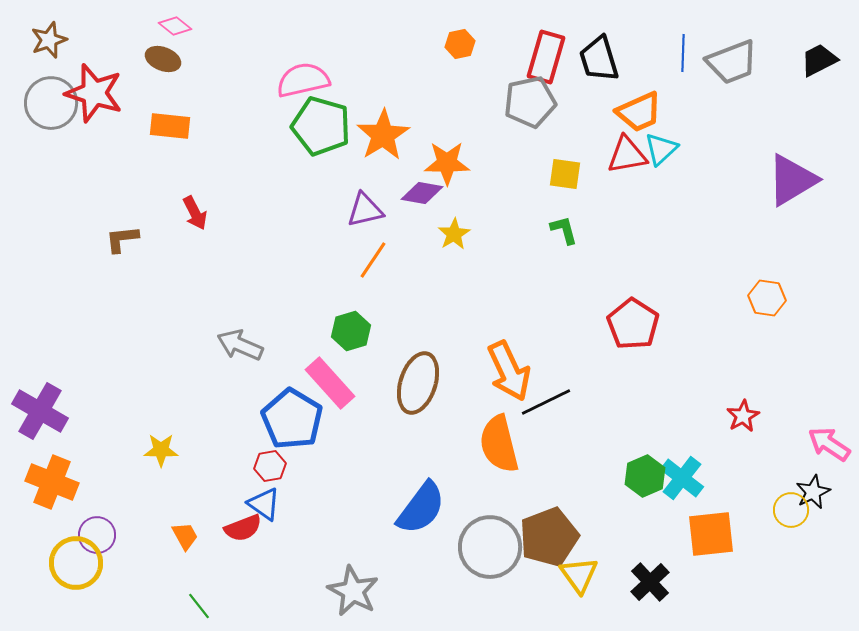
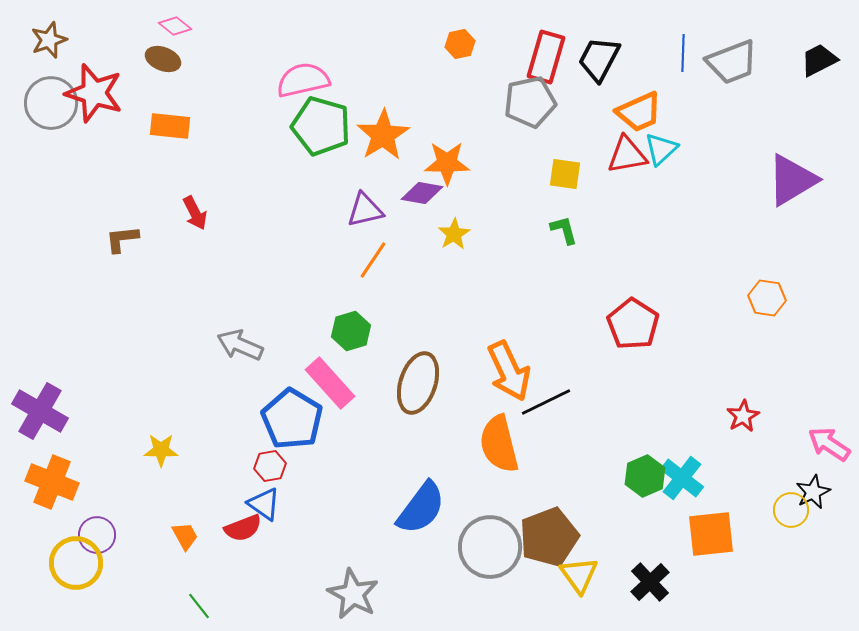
black trapezoid at (599, 59): rotated 45 degrees clockwise
gray star at (353, 591): moved 3 px down
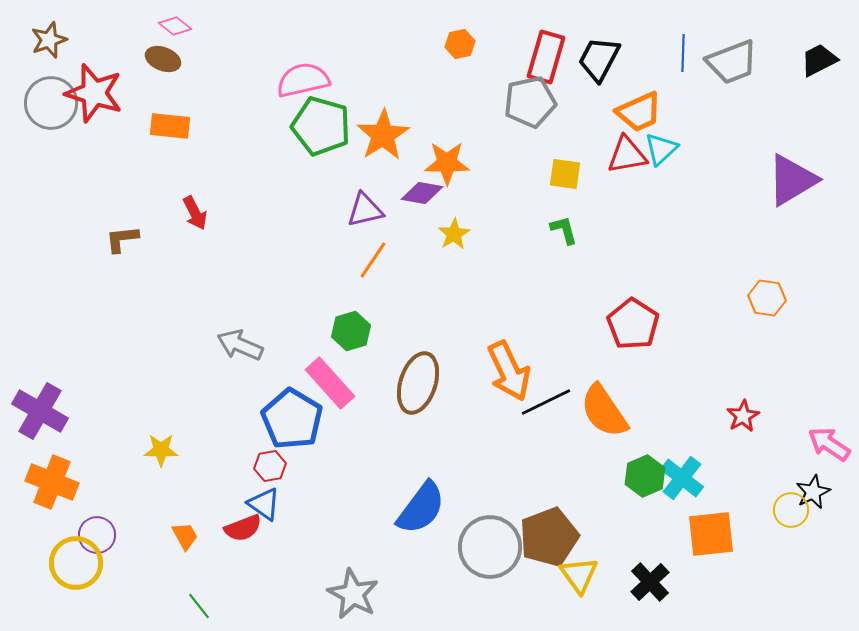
orange semicircle at (499, 444): moved 105 px right, 33 px up; rotated 20 degrees counterclockwise
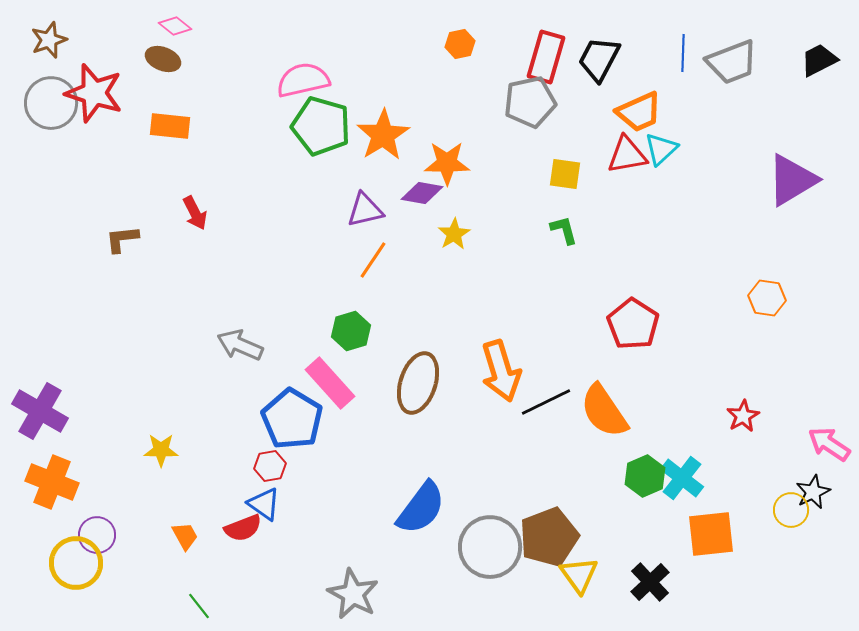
orange arrow at (509, 371): moved 8 px left; rotated 8 degrees clockwise
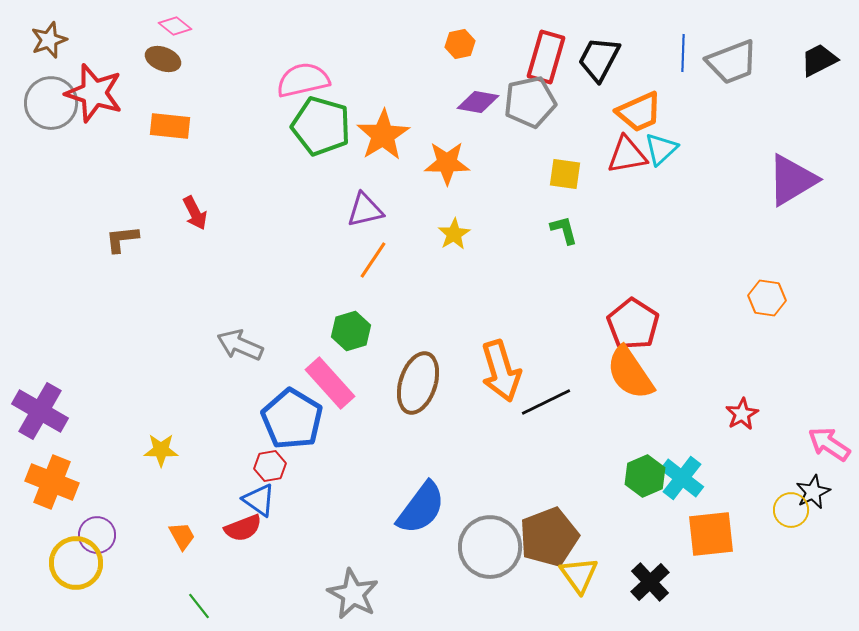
purple diamond at (422, 193): moved 56 px right, 91 px up
orange semicircle at (604, 411): moved 26 px right, 38 px up
red star at (743, 416): moved 1 px left, 2 px up
blue triangle at (264, 504): moved 5 px left, 4 px up
orange trapezoid at (185, 536): moved 3 px left
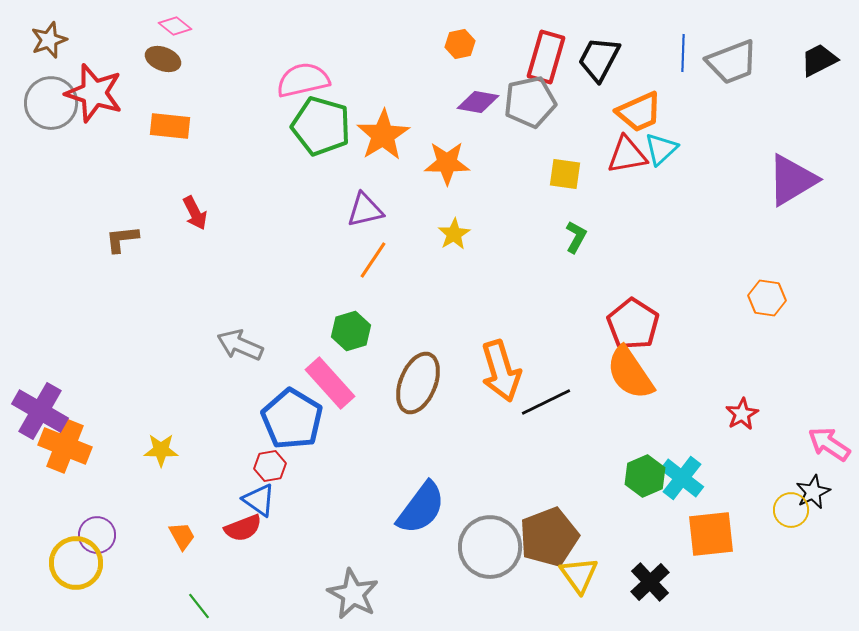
green L-shape at (564, 230): moved 12 px right, 7 px down; rotated 44 degrees clockwise
brown ellipse at (418, 383): rotated 4 degrees clockwise
orange cross at (52, 482): moved 13 px right, 36 px up
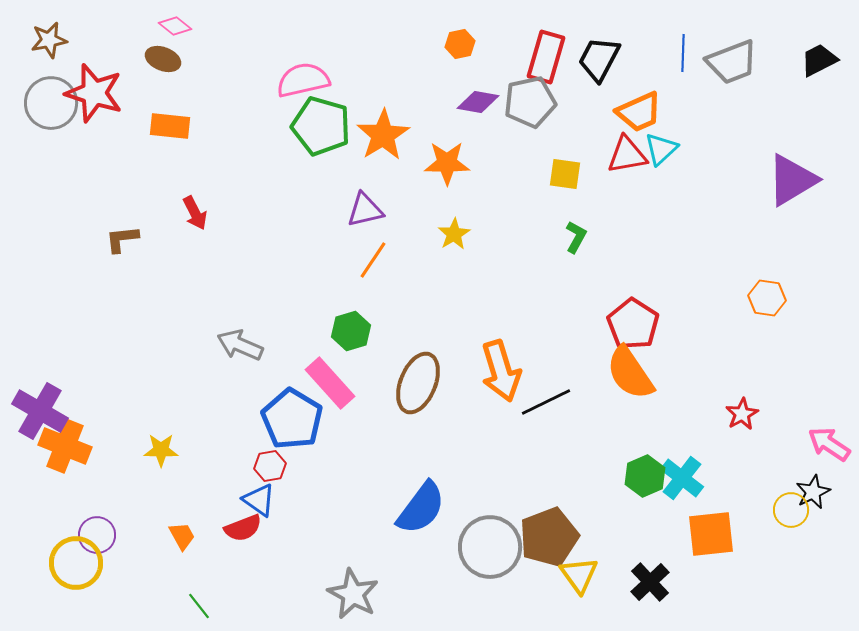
brown star at (49, 40): rotated 9 degrees clockwise
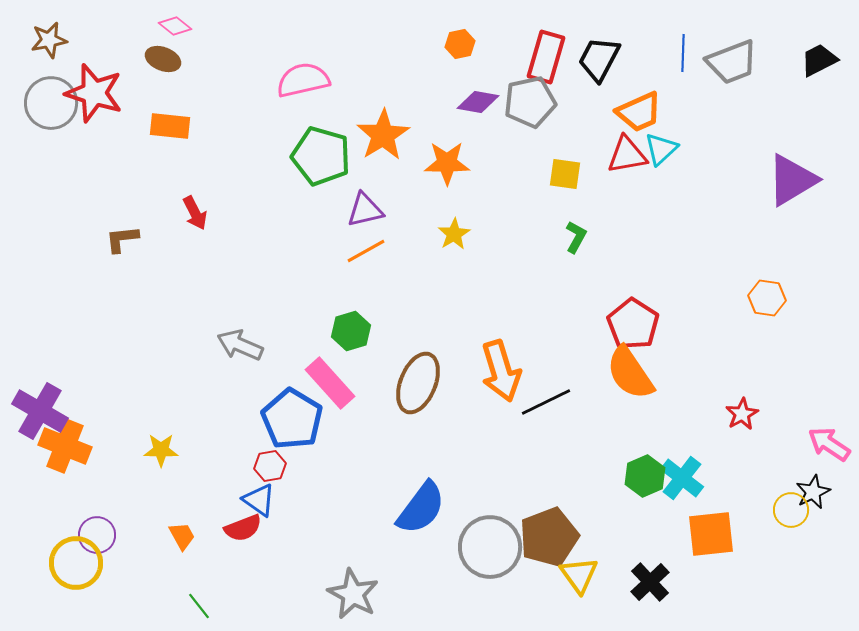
green pentagon at (321, 126): moved 30 px down
orange line at (373, 260): moved 7 px left, 9 px up; rotated 27 degrees clockwise
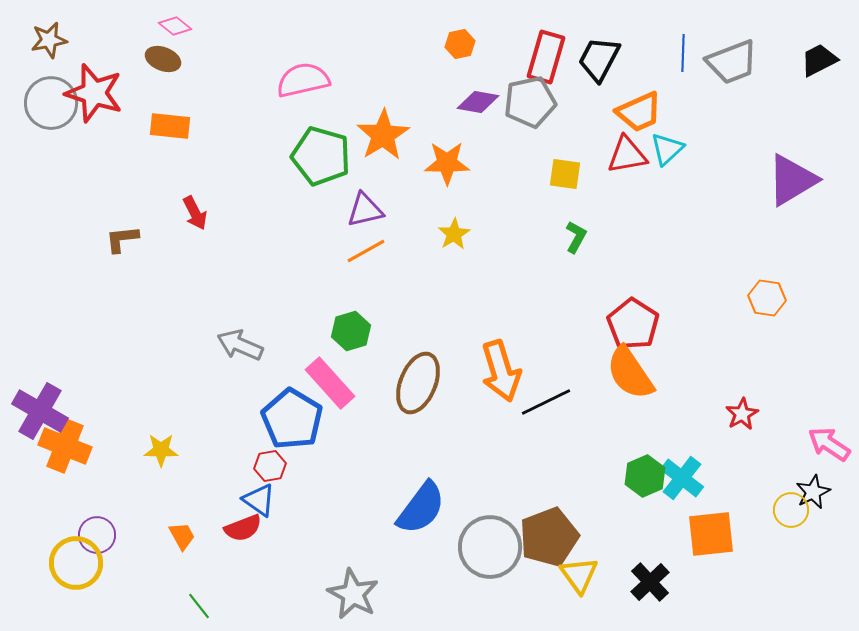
cyan triangle at (661, 149): moved 6 px right
